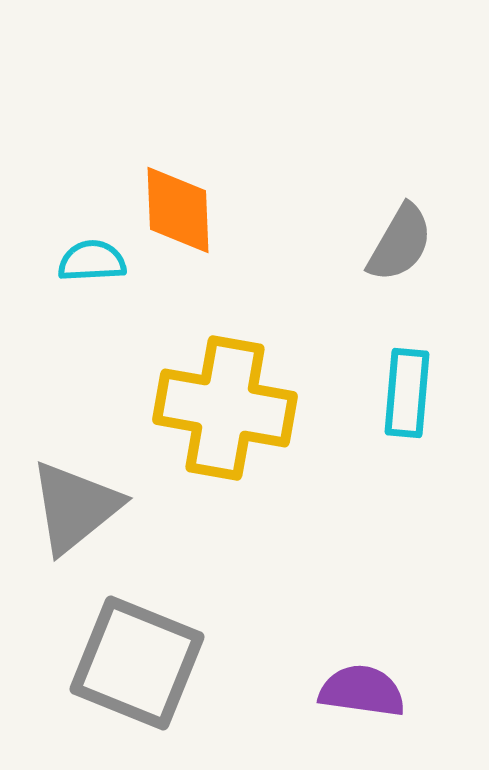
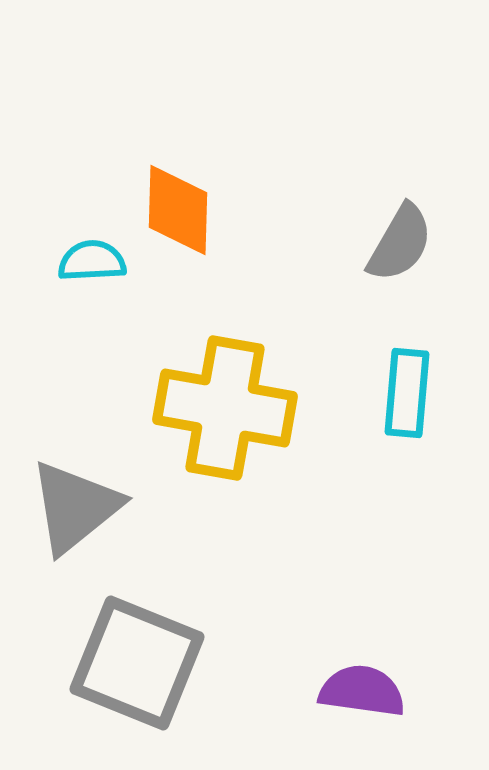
orange diamond: rotated 4 degrees clockwise
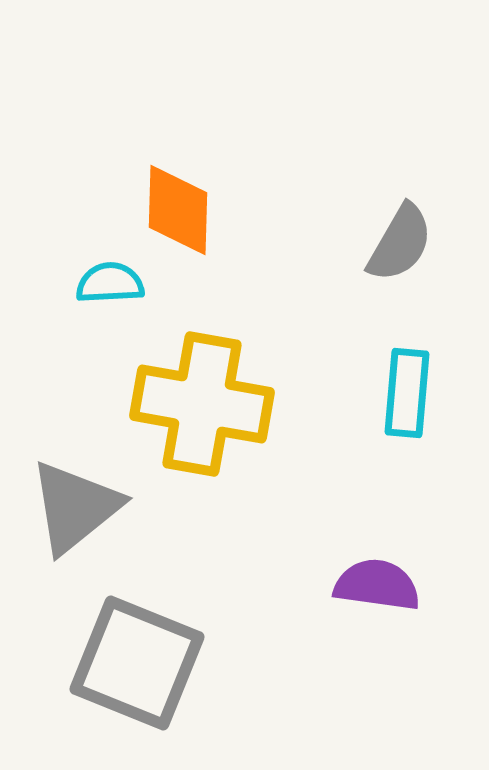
cyan semicircle: moved 18 px right, 22 px down
yellow cross: moved 23 px left, 4 px up
purple semicircle: moved 15 px right, 106 px up
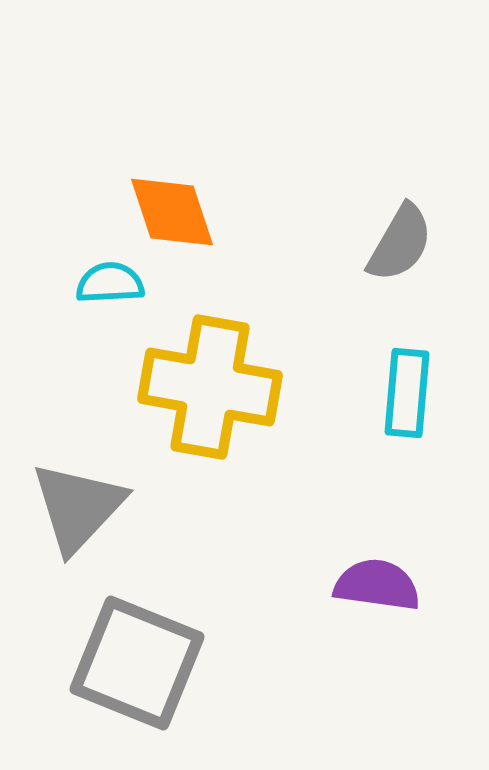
orange diamond: moved 6 px left, 2 px down; rotated 20 degrees counterclockwise
yellow cross: moved 8 px right, 17 px up
gray triangle: moved 3 px right; rotated 8 degrees counterclockwise
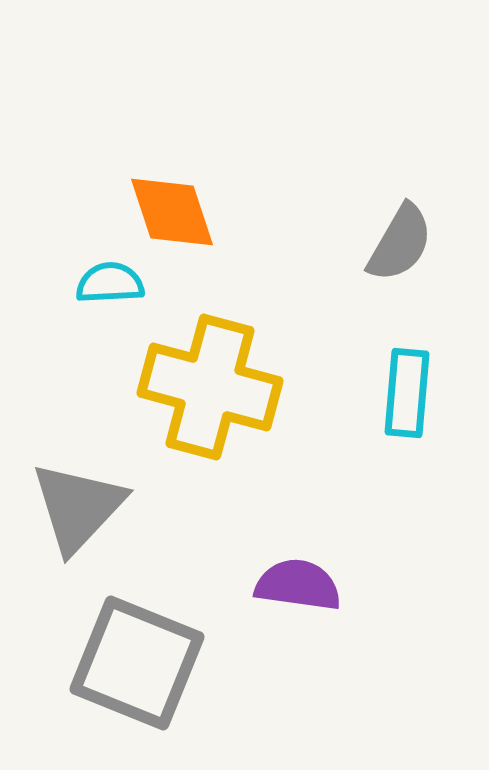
yellow cross: rotated 5 degrees clockwise
purple semicircle: moved 79 px left
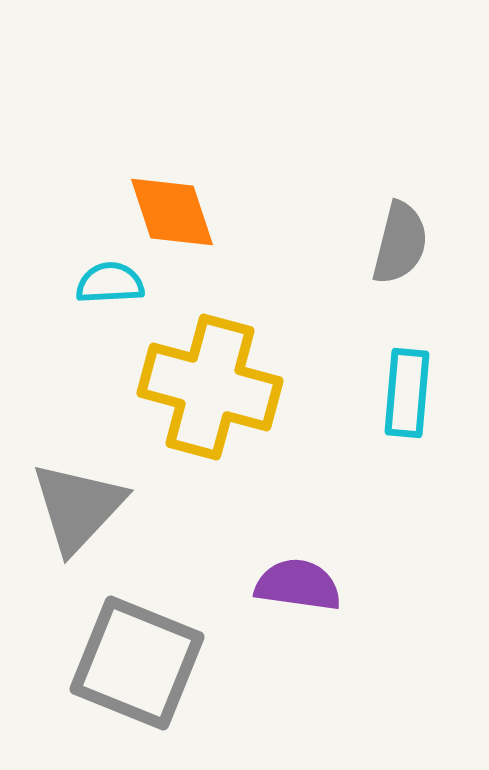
gray semicircle: rotated 16 degrees counterclockwise
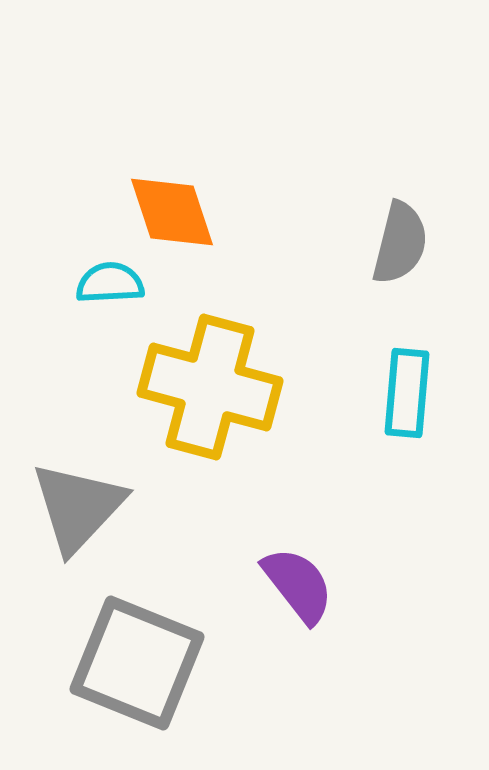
purple semicircle: rotated 44 degrees clockwise
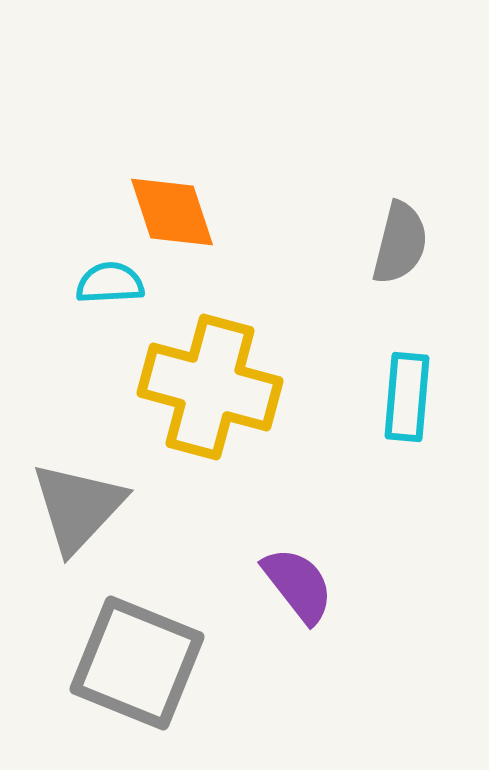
cyan rectangle: moved 4 px down
